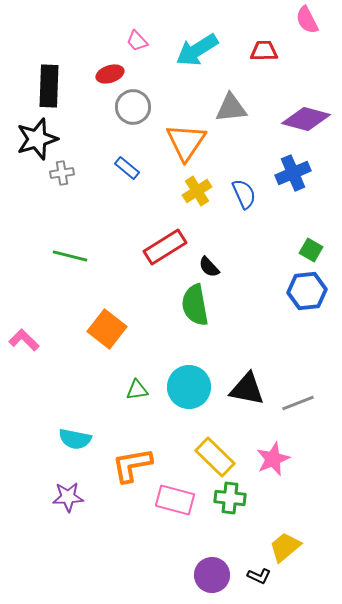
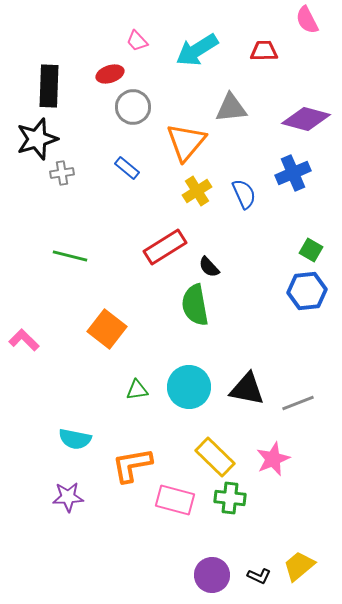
orange triangle: rotated 6 degrees clockwise
yellow trapezoid: moved 14 px right, 19 px down
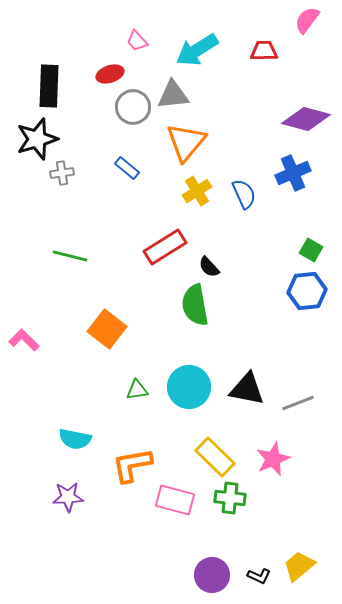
pink semicircle: rotated 64 degrees clockwise
gray triangle: moved 58 px left, 13 px up
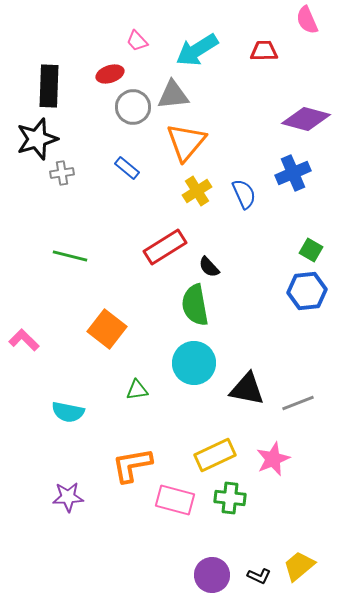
pink semicircle: rotated 60 degrees counterclockwise
cyan circle: moved 5 px right, 24 px up
cyan semicircle: moved 7 px left, 27 px up
yellow rectangle: moved 2 px up; rotated 69 degrees counterclockwise
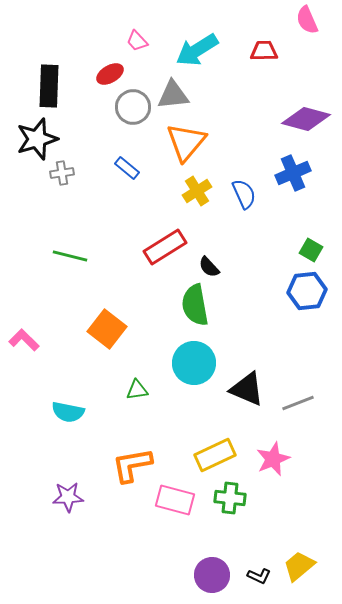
red ellipse: rotated 12 degrees counterclockwise
black triangle: rotated 12 degrees clockwise
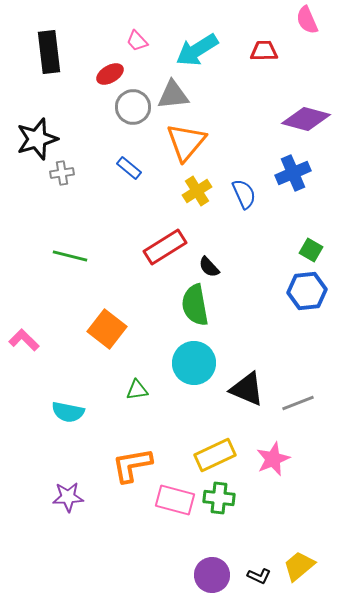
black rectangle: moved 34 px up; rotated 9 degrees counterclockwise
blue rectangle: moved 2 px right
green cross: moved 11 px left
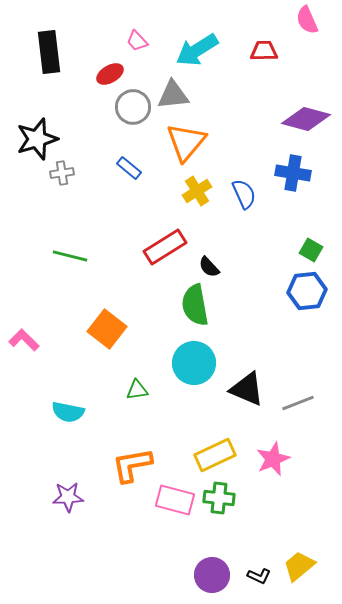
blue cross: rotated 32 degrees clockwise
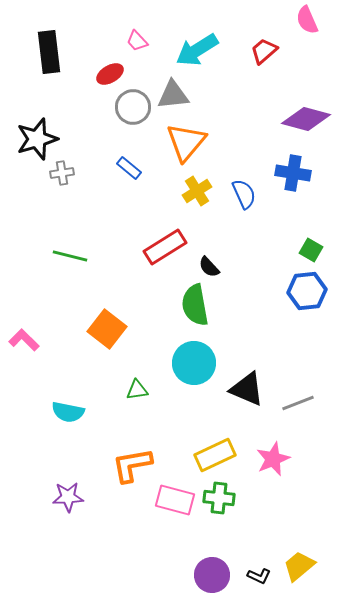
red trapezoid: rotated 40 degrees counterclockwise
